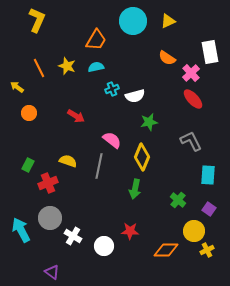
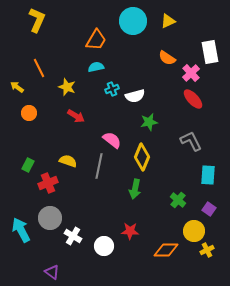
yellow star: moved 21 px down
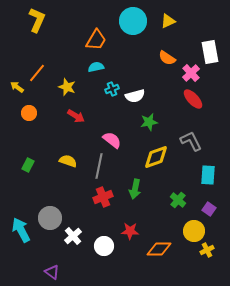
orange line: moved 2 px left, 5 px down; rotated 66 degrees clockwise
yellow diamond: moved 14 px right; rotated 48 degrees clockwise
red cross: moved 55 px right, 14 px down
white cross: rotated 18 degrees clockwise
orange diamond: moved 7 px left, 1 px up
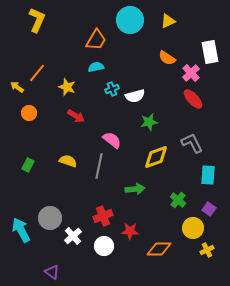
cyan circle: moved 3 px left, 1 px up
gray L-shape: moved 1 px right, 2 px down
green arrow: rotated 108 degrees counterclockwise
red cross: moved 19 px down
yellow circle: moved 1 px left, 3 px up
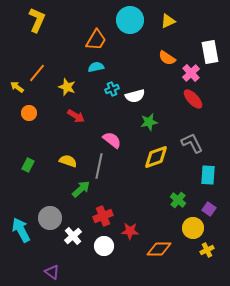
green arrow: moved 54 px left; rotated 36 degrees counterclockwise
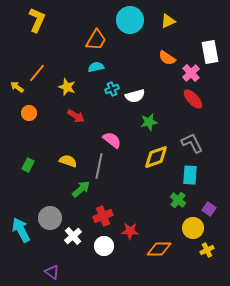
cyan rectangle: moved 18 px left
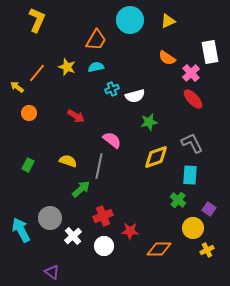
yellow star: moved 20 px up
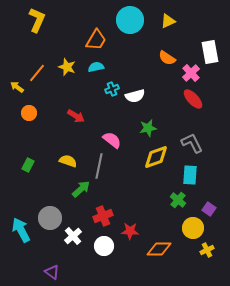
green star: moved 1 px left, 6 px down
